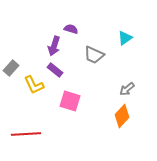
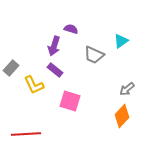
cyan triangle: moved 4 px left, 3 px down
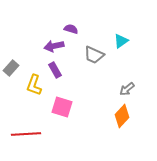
purple arrow: rotated 60 degrees clockwise
purple rectangle: rotated 21 degrees clockwise
yellow L-shape: rotated 45 degrees clockwise
pink square: moved 8 px left, 6 px down
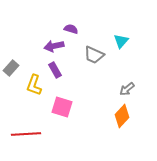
cyan triangle: rotated 14 degrees counterclockwise
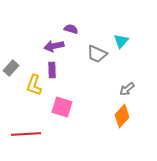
gray trapezoid: moved 3 px right, 1 px up
purple rectangle: moved 3 px left; rotated 28 degrees clockwise
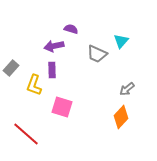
orange diamond: moved 1 px left, 1 px down
red line: rotated 44 degrees clockwise
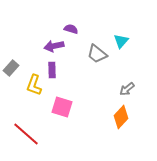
gray trapezoid: rotated 15 degrees clockwise
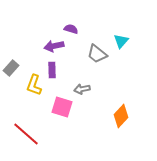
gray arrow: moved 45 px left; rotated 28 degrees clockwise
orange diamond: moved 1 px up
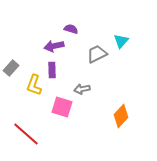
gray trapezoid: rotated 115 degrees clockwise
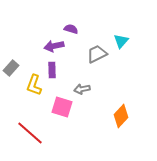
red line: moved 4 px right, 1 px up
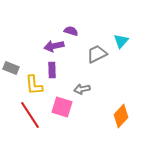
purple semicircle: moved 2 px down
gray rectangle: rotated 70 degrees clockwise
yellow L-shape: rotated 25 degrees counterclockwise
red line: moved 18 px up; rotated 16 degrees clockwise
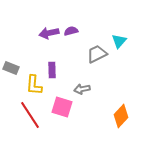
purple semicircle: rotated 32 degrees counterclockwise
cyan triangle: moved 2 px left
purple arrow: moved 5 px left, 13 px up
yellow L-shape: rotated 10 degrees clockwise
